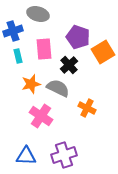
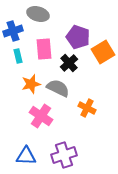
black cross: moved 2 px up
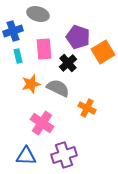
black cross: moved 1 px left
pink cross: moved 1 px right, 7 px down
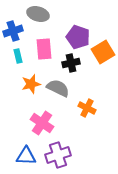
black cross: moved 3 px right; rotated 30 degrees clockwise
purple cross: moved 6 px left
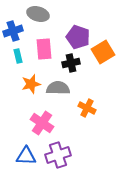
gray semicircle: rotated 25 degrees counterclockwise
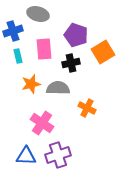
purple pentagon: moved 2 px left, 2 px up
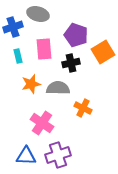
blue cross: moved 4 px up
orange cross: moved 4 px left
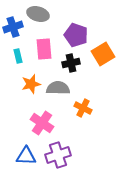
orange square: moved 2 px down
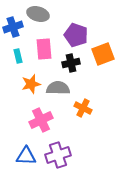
orange square: rotated 10 degrees clockwise
pink cross: moved 1 px left, 3 px up; rotated 30 degrees clockwise
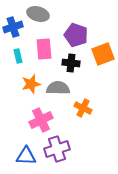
black cross: rotated 18 degrees clockwise
purple cross: moved 1 px left, 6 px up
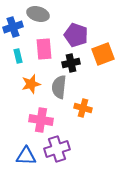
black cross: rotated 18 degrees counterclockwise
gray semicircle: moved 1 px right, 1 px up; rotated 85 degrees counterclockwise
orange cross: rotated 12 degrees counterclockwise
pink cross: rotated 35 degrees clockwise
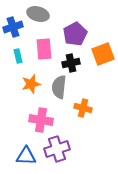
purple pentagon: moved 1 px left, 1 px up; rotated 25 degrees clockwise
